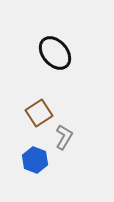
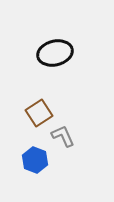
black ellipse: rotated 64 degrees counterclockwise
gray L-shape: moved 1 px left, 1 px up; rotated 55 degrees counterclockwise
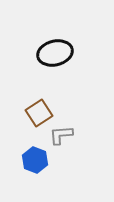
gray L-shape: moved 2 px left, 1 px up; rotated 70 degrees counterclockwise
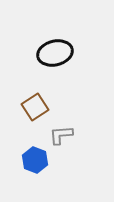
brown square: moved 4 px left, 6 px up
